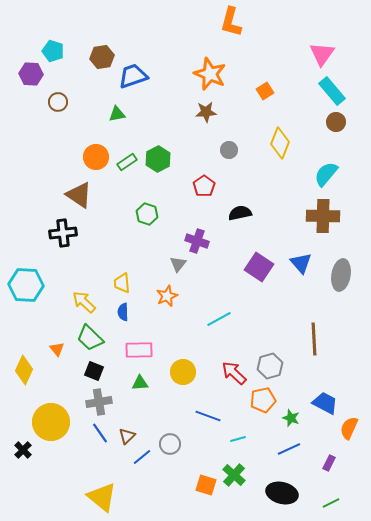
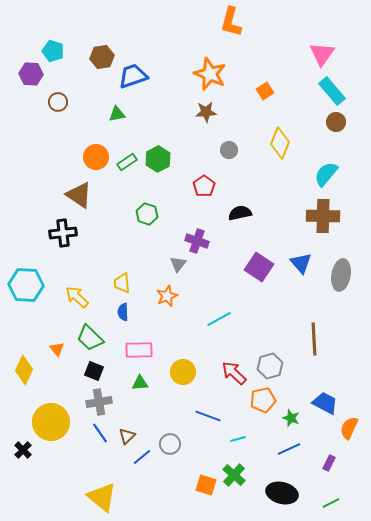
yellow arrow at (84, 302): moved 7 px left, 5 px up
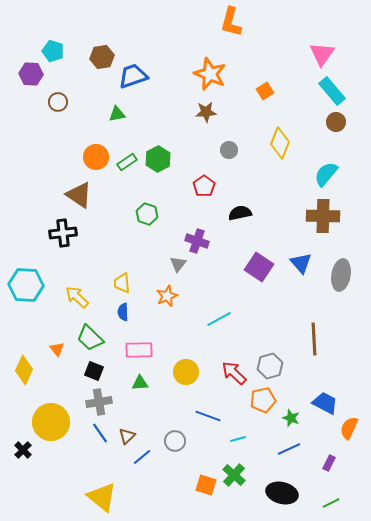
yellow circle at (183, 372): moved 3 px right
gray circle at (170, 444): moved 5 px right, 3 px up
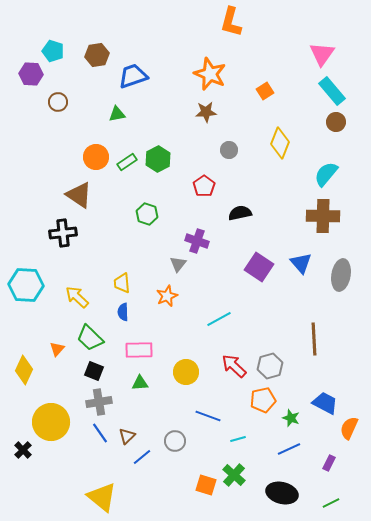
brown hexagon at (102, 57): moved 5 px left, 2 px up
orange triangle at (57, 349): rotated 21 degrees clockwise
red arrow at (234, 373): moved 7 px up
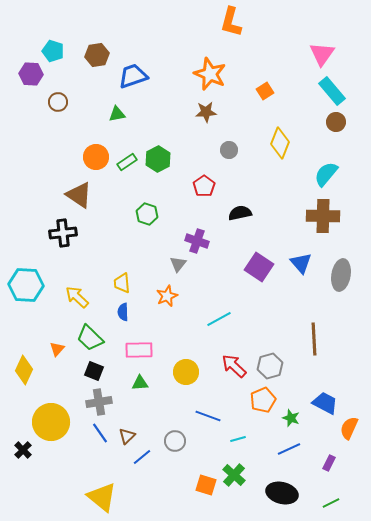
orange pentagon at (263, 400): rotated 10 degrees counterclockwise
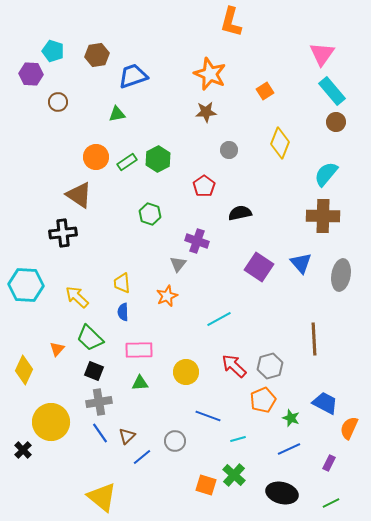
green hexagon at (147, 214): moved 3 px right
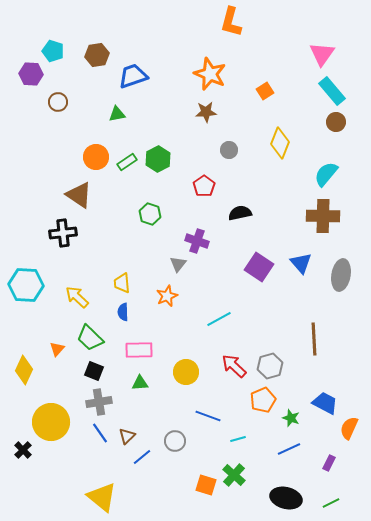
black ellipse at (282, 493): moved 4 px right, 5 px down
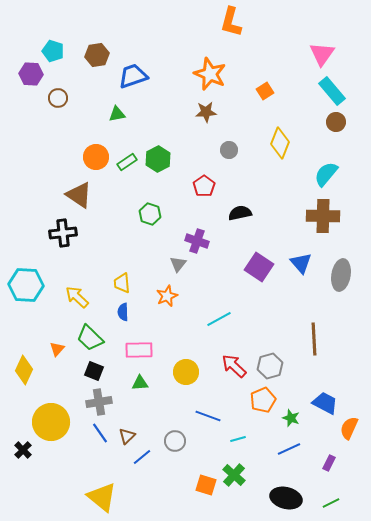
brown circle at (58, 102): moved 4 px up
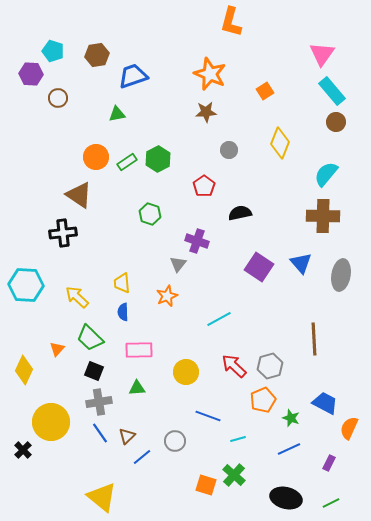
green triangle at (140, 383): moved 3 px left, 5 px down
